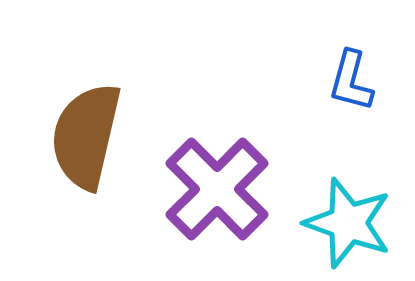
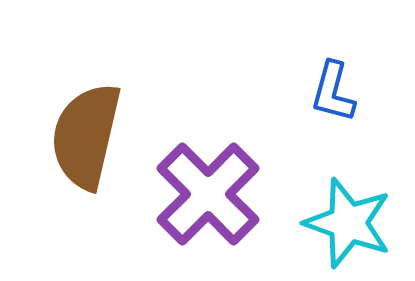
blue L-shape: moved 18 px left, 11 px down
purple cross: moved 9 px left, 5 px down
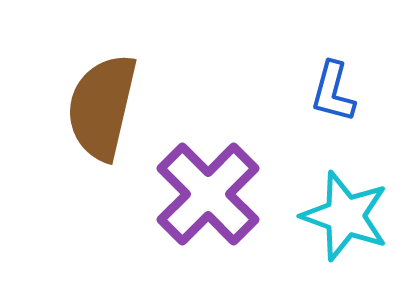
brown semicircle: moved 16 px right, 29 px up
cyan star: moved 3 px left, 7 px up
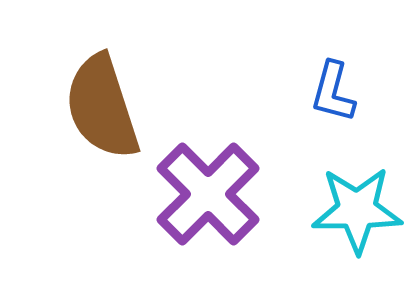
brown semicircle: rotated 31 degrees counterclockwise
cyan star: moved 12 px right, 6 px up; rotated 20 degrees counterclockwise
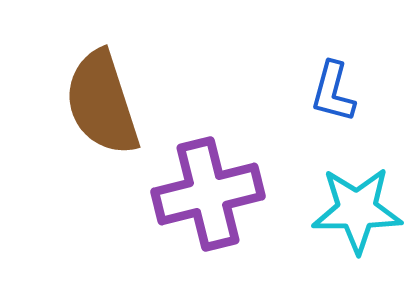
brown semicircle: moved 4 px up
purple cross: rotated 31 degrees clockwise
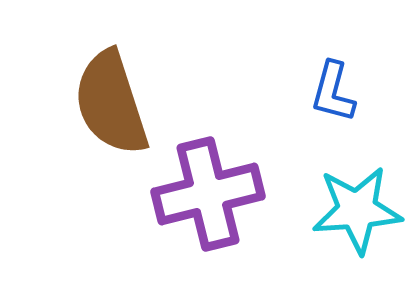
brown semicircle: moved 9 px right
cyan star: rotated 4 degrees counterclockwise
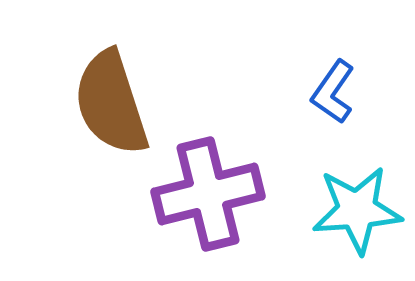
blue L-shape: rotated 20 degrees clockwise
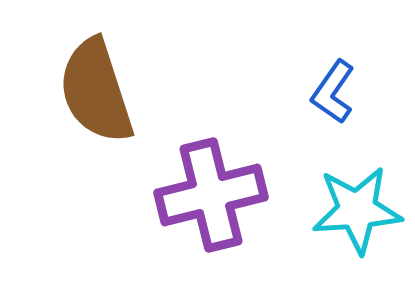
brown semicircle: moved 15 px left, 12 px up
purple cross: moved 3 px right, 1 px down
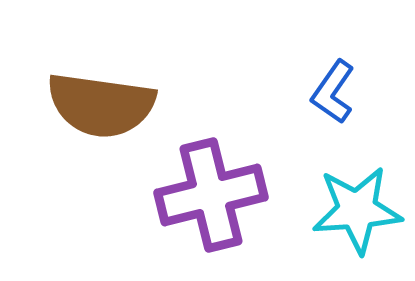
brown semicircle: moved 5 px right, 14 px down; rotated 64 degrees counterclockwise
